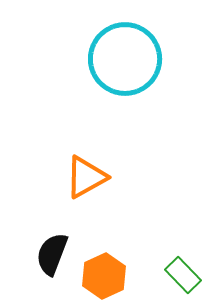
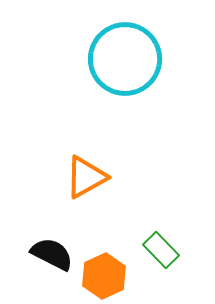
black semicircle: rotated 96 degrees clockwise
green rectangle: moved 22 px left, 25 px up
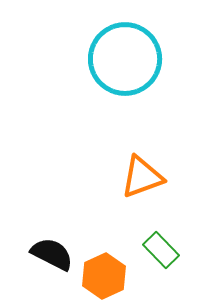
orange triangle: moved 56 px right; rotated 9 degrees clockwise
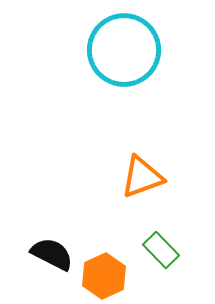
cyan circle: moved 1 px left, 9 px up
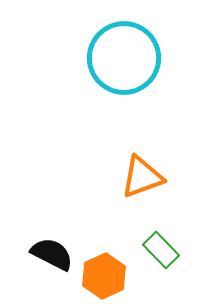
cyan circle: moved 8 px down
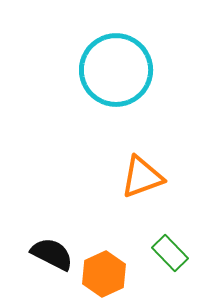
cyan circle: moved 8 px left, 12 px down
green rectangle: moved 9 px right, 3 px down
orange hexagon: moved 2 px up
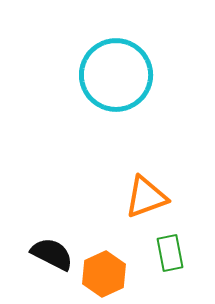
cyan circle: moved 5 px down
orange triangle: moved 4 px right, 20 px down
green rectangle: rotated 33 degrees clockwise
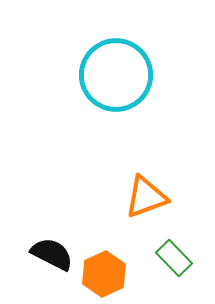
green rectangle: moved 4 px right, 5 px down; rotated 33 degrees counterclockwise
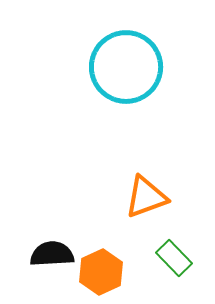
cyan circle: moved 10 px right, 8 px up
black semicircle: rotated 30 degrees counterclockwise
orange hexagon: moved 3 px left, 2 px up
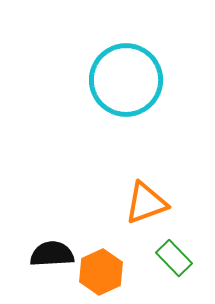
cyan circle: moved 13 px down
orange triangle: moved 6 px down
